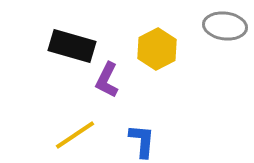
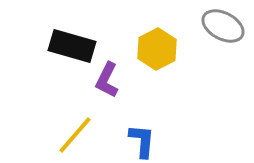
gray ellipse: moved 2 px left; rotated 21 degrees clockwise
yellow line: rotated 15 degrees counterclockwise
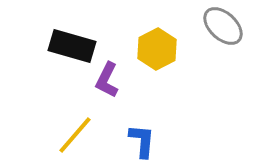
gray ellipse: rotated 15 degrees clockwise
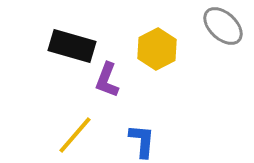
purple L-shape: rotated 6 degrees counterclockwise
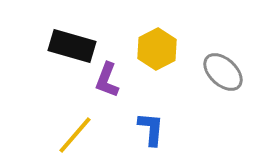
gray ellipse: moved 46 px down
blue L-shape: moved 9 px right, 12 px up
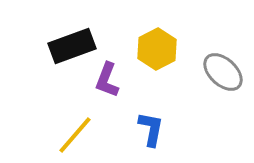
black rectangle: rotated 36 degrees counterclockwise
blue L-shape: rotated 6 degrees clockwise
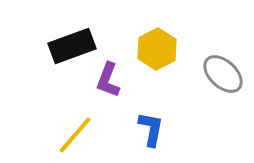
gray ellipse: moved 2 px down
purple L-shape: moved 1 px right
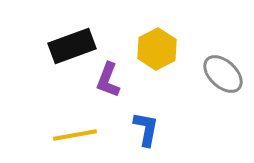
blue L-shape: moved 5 px left
yellow line: rotated 39 degrees clockwise
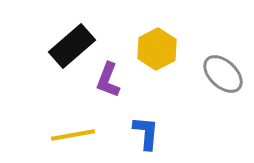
black rectangle: rotated 21 degrees counterclockwise
blue L-shape: moved 4 px down; rotated 6 degrees counterclockwise
yellow line: moved 2 px left
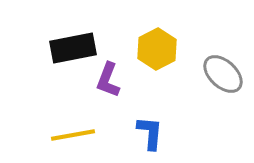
black rectangle: moved 1 px right, 2 px down; rotated 30 degrees clockwise
blue L-shape: moved 4 px right
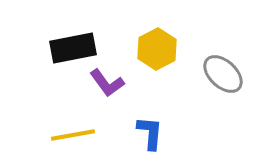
purple L-shape: moved 1 px left, 3 px down; rotated 57 degrees counterclockwise
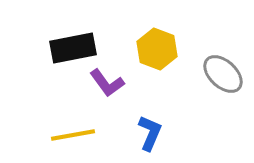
yellow hexagon: rotated 12 degrees counterclockwise
blue L-shape: rotated 18 degrees clockwise
